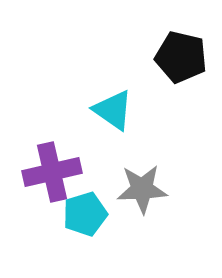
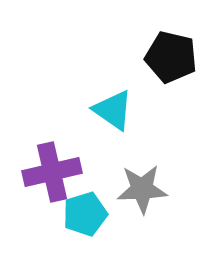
black pentagon: moved 10 px left
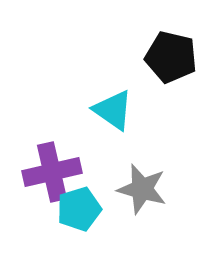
gray star: rotated 18 degrees clockwise
cyan pentagon: moved 6 px left, 5 px up
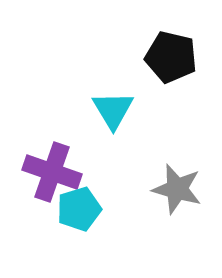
cyan triangle: rotated 24 degrees clockwise
purple cross: rotated 32 degrees clockwise
gray star: moved 35 px right
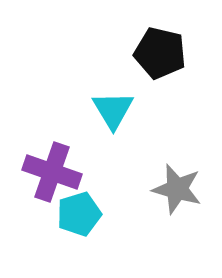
black pentagon: moved 11 px left, 4 px up
cyan pentagon: moved 5 px down
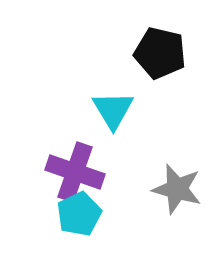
purple cross: moved 23 px right
cyan pentagon: rotated 9 degrees counterclockwise
